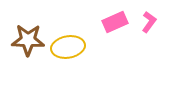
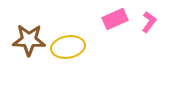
pink rectangle: moved 3 px up
brown star: moved 1 px right
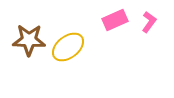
pink rectangle: moved 1 px down
yellow ellipse: rotated 28 degrees counterclockwise
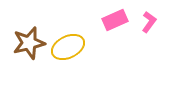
brown star: moved 3 px down; rotated 16 degrees counterclockwise
yellow ellipse: rotated 12 degrees clockwise
